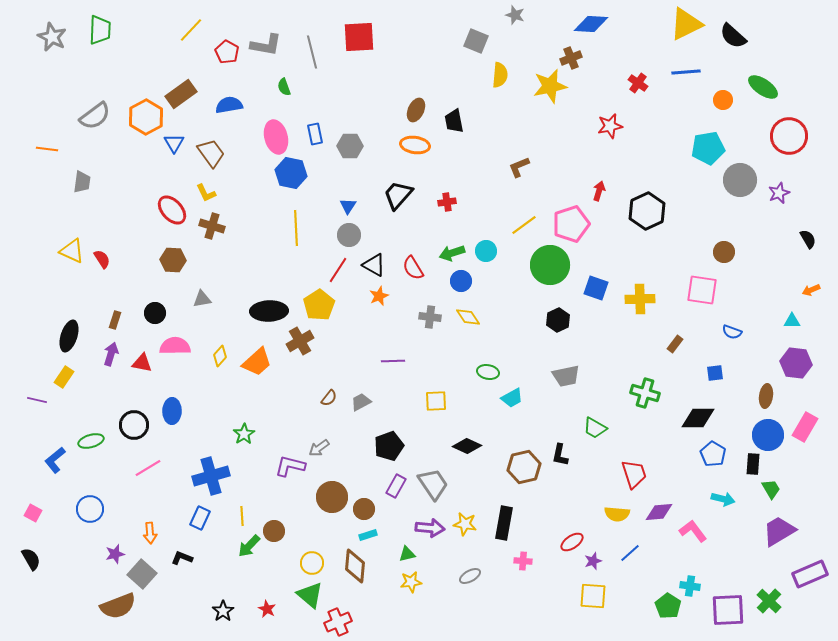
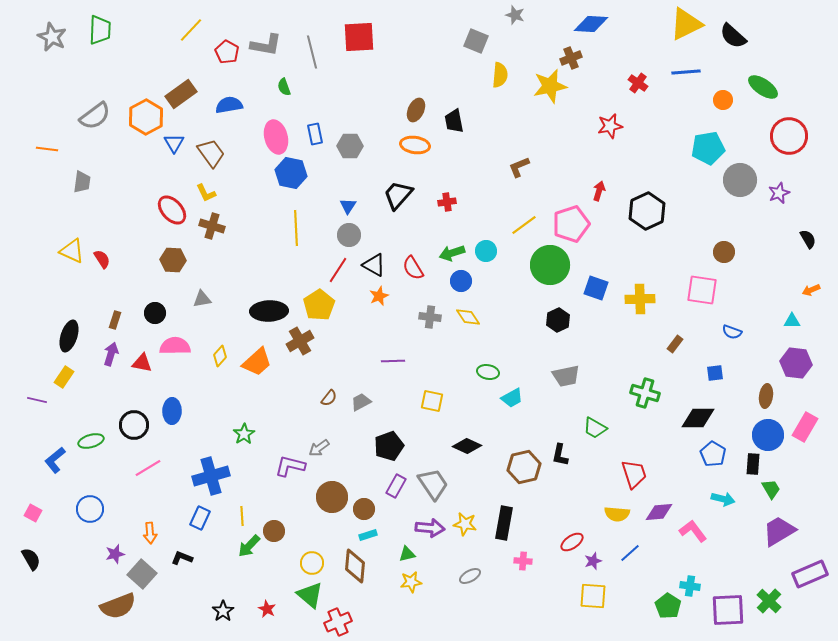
yellow square at (436, 401): moved 4 px left; rotated 15 degrees clockwise
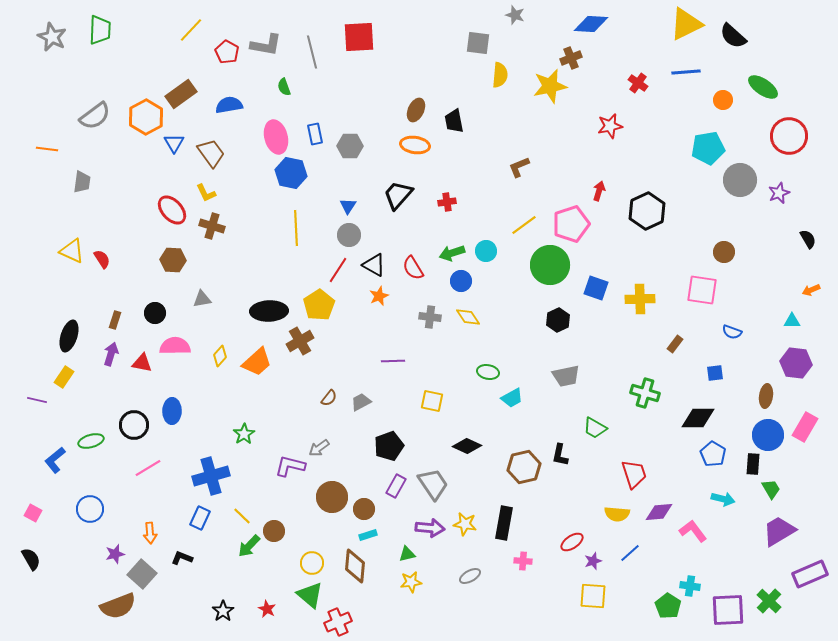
gray square at (476, 41): moved 2 px right, 2 px down; rotated 15 degrees counterclockwise
yellow line at (242, 516): rotated 42 degrees counterclockwise
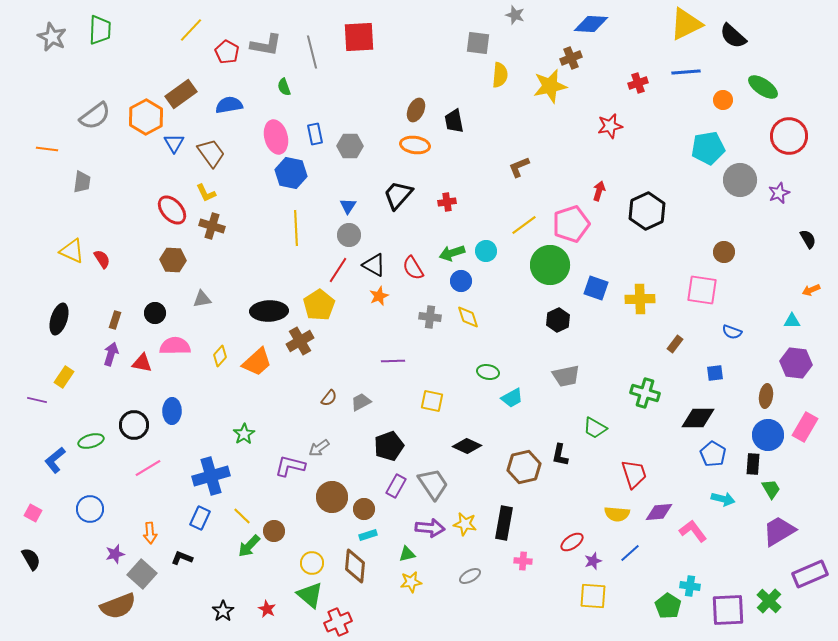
red cross at (638, 83): rotated 36 degrees clockwise
yellow diamond at (468, 317): rotated 15 degrees clockwise
black ellipse at (69, 336): moved 10 px left, 17 px up
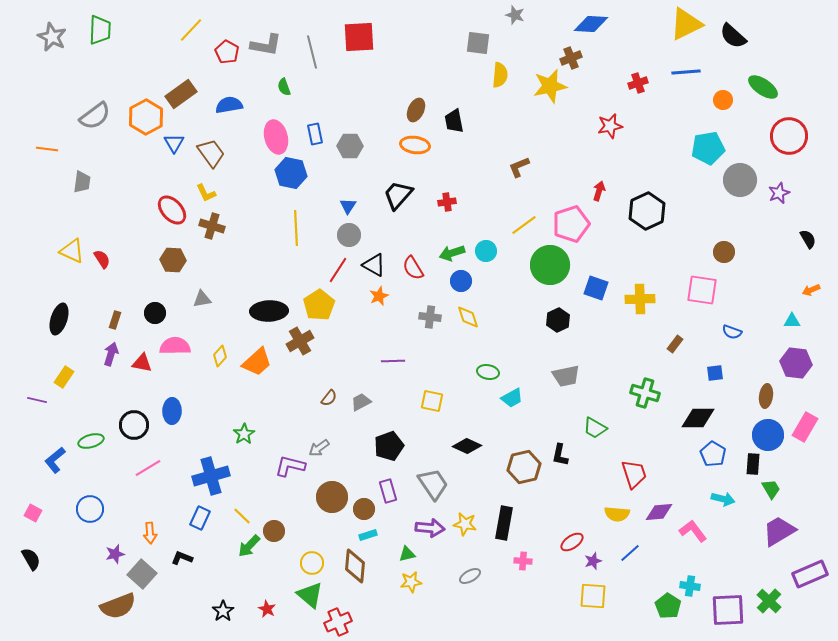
purple rectangle at (396, 486): moved 8 px left, 5 px down; rotated 45 degrees counterclockwise
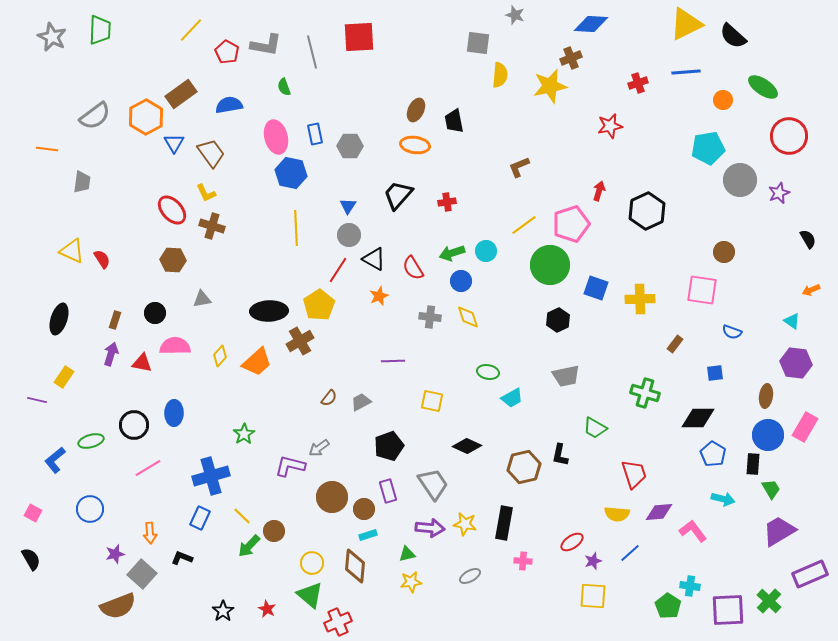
black triangle at (374, 265): moved 6 px up
cyan triangle at (792, 321): rotated 36 degrees clockwise
blue ellipse at (172, 411): moved 2 px right, 2 px down
